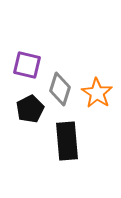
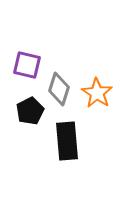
gray diamond: moved 1 px left
black pentagon: moved 2 px down
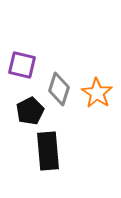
purple square: moved 5 px left
black rectangle: moved 19 px left, 10 px down
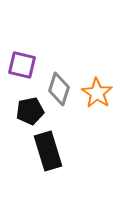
black pentagon: rotated 16 degrees clockwise
black rectangle: rotated 12 degrees counterclockwise
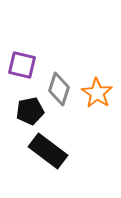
black rectangle: rotated 36 degrees counterclockwise
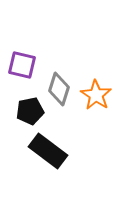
orange star: moved 1 px left, 2 px down
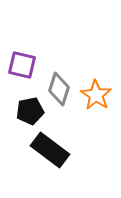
black rectangle: moved 2 px right, 1 px up
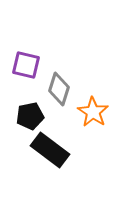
purple square: moved 4 px right
orange star: moved 3 px left, 17 px down
black pentagon: moved 5 px down
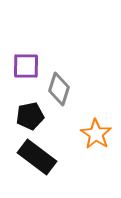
purple square: moved 1 px down; rotated 12 degrees counterclockwise
orange star: moved 3 px right, 22 px down
black rectangle: moved 13 px left, 7 px down
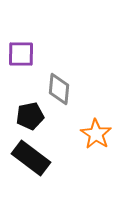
purple square: moved 5 px left, 12 px up
gray diamond: rotated 12 degrees counterclockwise
black rectangle: moved 6 px left, 1 px down
